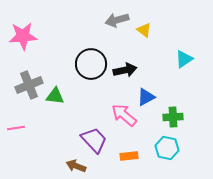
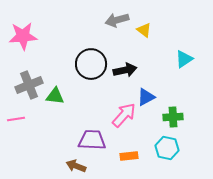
pink arrow: rotated 92 degrees clockwise
pink line: moved 9 px up
purple trapezoid: moved 2 px left; rotated 44 degrees counterclockwise
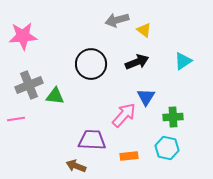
cyan triangle: moved 1 px left, 2 px down
black arrow: moved 12 px right, 8 px up; rotated 10 degrees counterclockwise
blue triangle: rotated 30 degrees counterclockwise
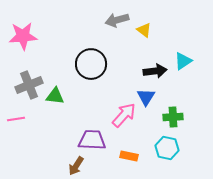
black arrow: moved 18 px right, 9 px down; rotated 15 degrees clockwise
orange rectangle: rotated 18 degrees clockwise
brown arrow: rotated 78 degrees counterclockwise
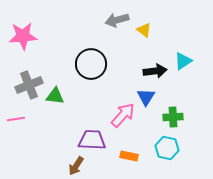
pink arrow: moved 1 px left
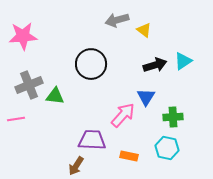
black arrow: moved 6 px up; rotated 10 degrees counterclockwise
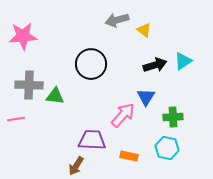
gray cross: rotated 24 degrees clockwise
